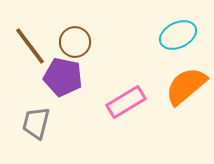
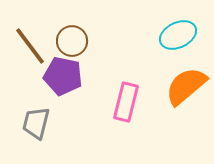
brown circle: moved 3 px left, 1 px up
purple pentagon: moved 1 px up
pink rectangle: rotated 45 degrees counterclockwise
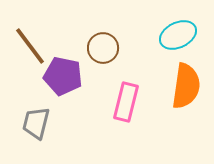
brown circle: moved 31 px right, 7 px down
orange semicircle: rotated 138 degrees clockwise
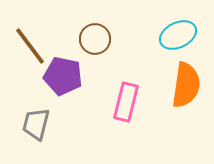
brown circle: moved 8 px left, 9 px up
orange semicircle: moved 1 px up
gray trapezoid: moved 1 px down
